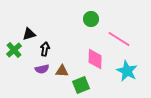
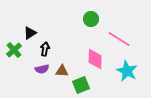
black triangle: moved 1 px right, 1 px up; rotated 16 degrees counterclockwise
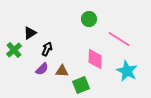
green circle: moved 2 px left
black arrow: moved 2 px right; rotated 16 degrees clockwise
purple semicircle: rotated 32 degrees counterclockwise
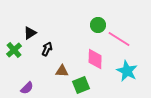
green circle: moved 9 px right, 6 px down
purple semicircle: moved 15 px left, 19 px down
